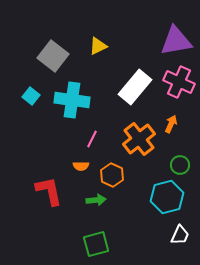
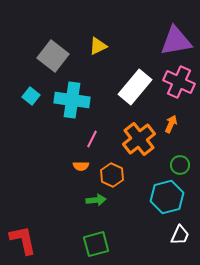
red L-shape: moved 26 px left, 49 px down
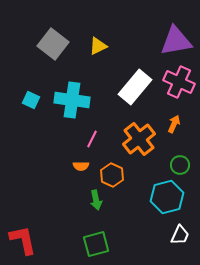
gray square: moved 12 px up
cyan square: moved 4 px down; rotated 12 degrees counterclockwise
orange arrow: moved 3 px right
green arrow: rotated 84 degrees clockwise
